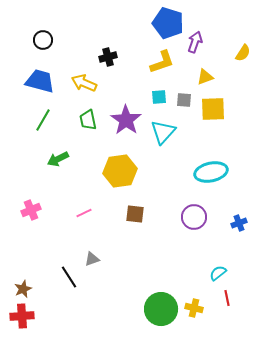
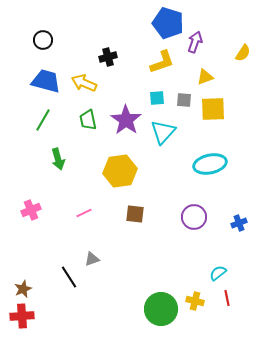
blue trapezoid: moved 6 px right
cyan square: moved 2 px left, 1 px down
green arrow: rotated 80 degrees counterclockwise
cyan ellipse: moved 1 px left, 8 px up
yellow cross: moved 1 px right, 7 px up
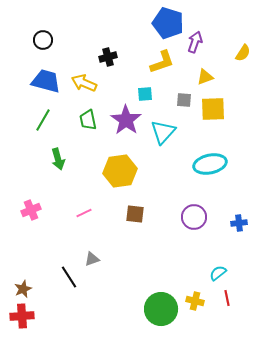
cyan square: moved 12 px left, 4 px up
blue cross: rotated 14 degrees clockwise
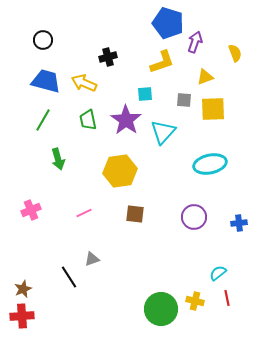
yellow semicircle: moved 8 px left; rotated 54 degrees counterclockwise
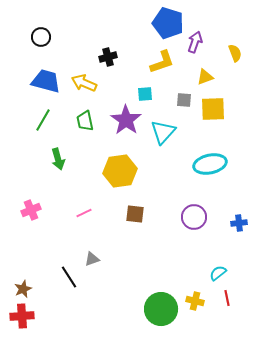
black circle: moved 2 px left, 3 px up
green trapezoid: moved 3 px left, 1 px down
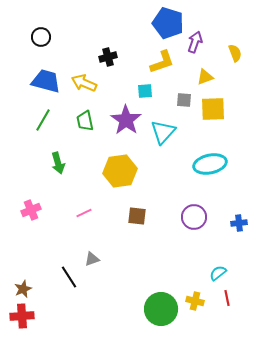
cyan square: moved 3 px up
green arrow: moved 4 px down
brown square: moved 2 px right, 2 px down
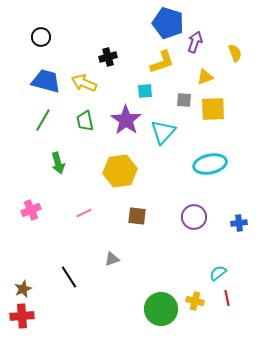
gray triangle: moved 20 px right
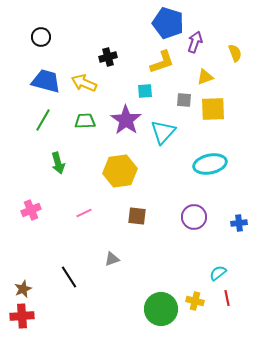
green trapezoid: rotated 100 degrees clockwise
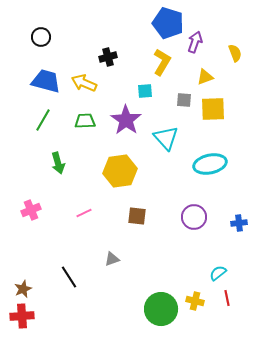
yellow L-shape: rotated 40 degrees counterclockwise
cyan triangle: moved 3 px right, 6 px down; rotated 24 degrees counterclockwise
